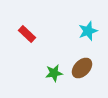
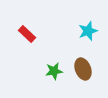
brown ellipse: moved 1 px right, 1 px down; rotated 65 degrees counterclockwise
green star: moved 2 px up
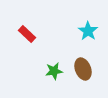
cyan star: rotated 18 degrees counterclockwise
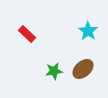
brown ellipse: rotated 70 degrees clockwise
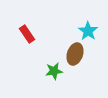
red rectangle: rotated 12 degrees clockwise
brown ellipse: moved 8 px left, 15 px up; rotated 30 degrees counterclockwise
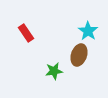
red rectangle: moved 1 px left, 1 px up
brown ellipse: moved 4 px right, 1 px down
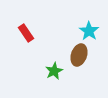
cyan star: moved 1 px right
green star: rotated 18 degrees counterclockwise
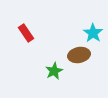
cyan star: moved 4 px right, 2 px down
brown ellipse: rotated 60 degrees clockwise
